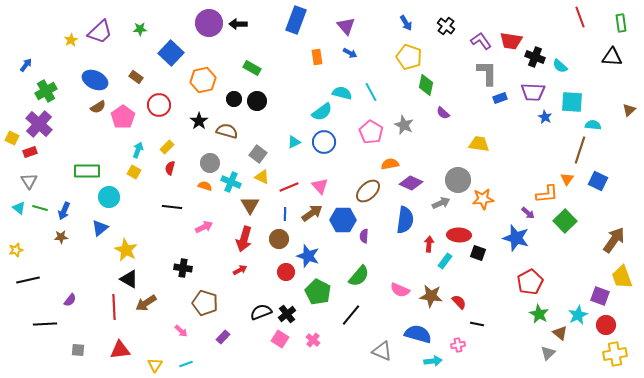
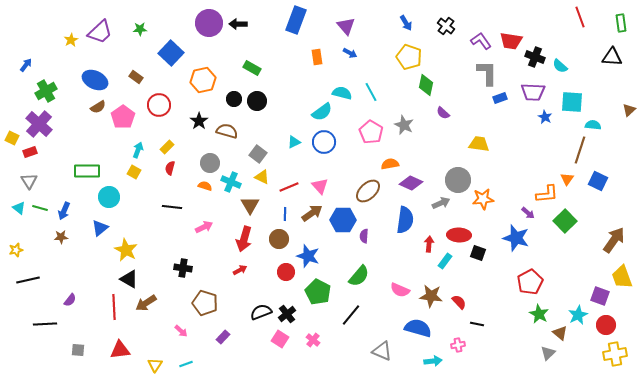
blue semicircle at (418, 334): moved 6 px up
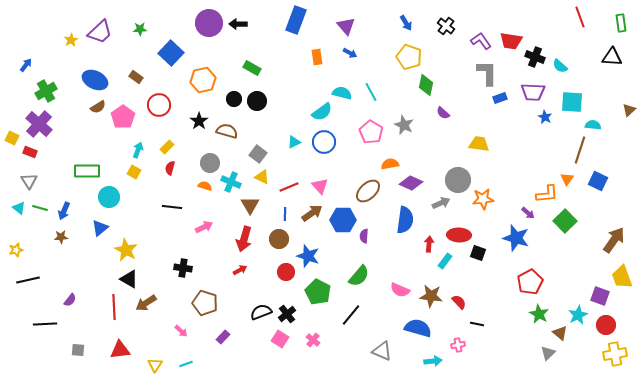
red rectangle at (30, 152): rotated 40 degrees clockwise
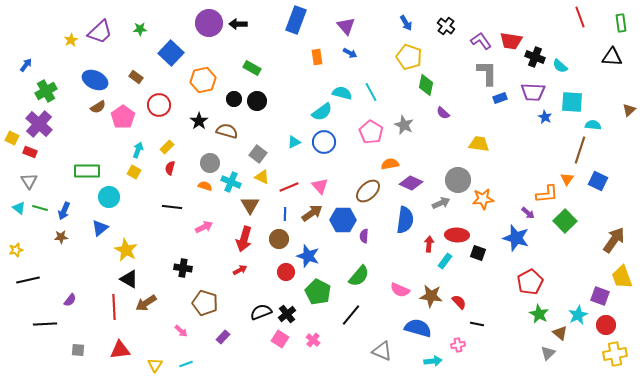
red ellipse at (459, 235): moved 2 px left
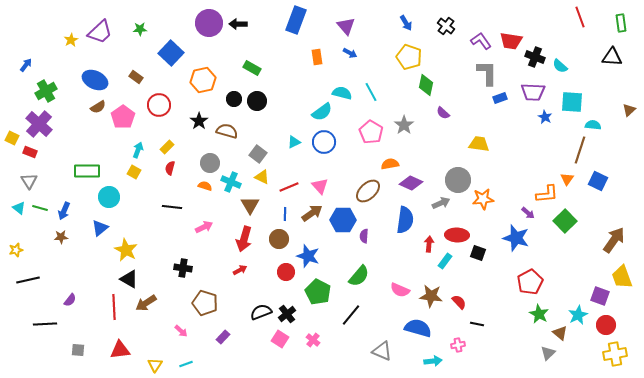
gray star at (404, 125): rotated 12 degrees clockwise
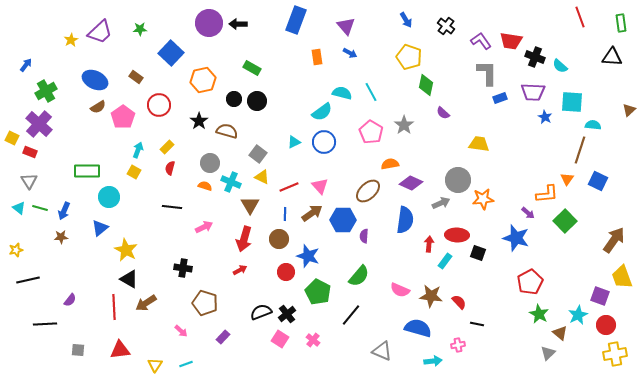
blue arrow at (406, 23): moved 3 px up
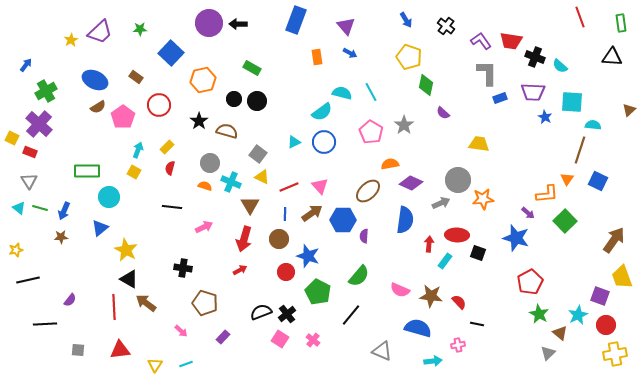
brown arrow at (146, 303): rotated 70 degrees clockwise
